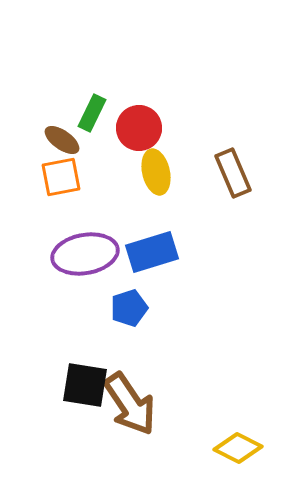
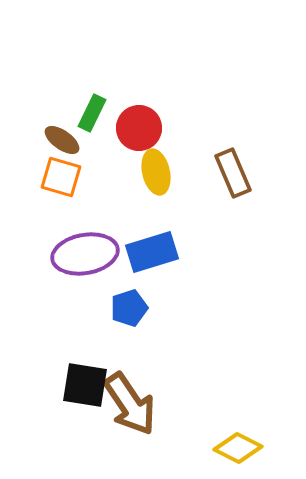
orange square: rotated 27 degrees clockwise
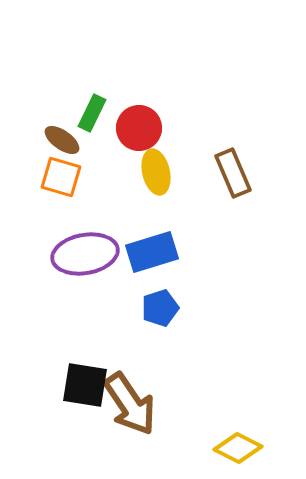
blue pentagon: moved 31 px right
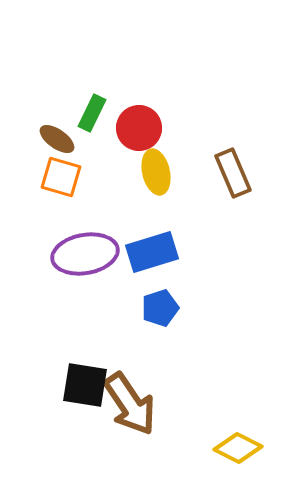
brown ellipse: moved 5 px left, 1 px up
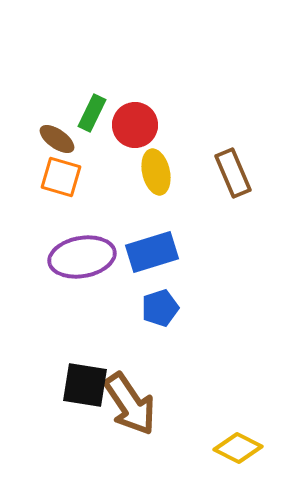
red circle: moved 4 px left, 3 px up
purple ellipse: moved 3 px left, 3 px down
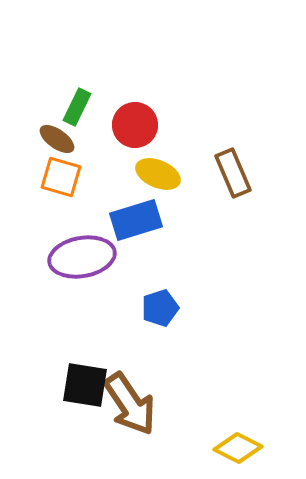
green rectangle: moved 15 px left, 6 px up
yellow ellipse: moved 2 px right, 2 px down; rotated 54 degrees counterclockwise
blue rectangle: moved 16 px left, 32 px up
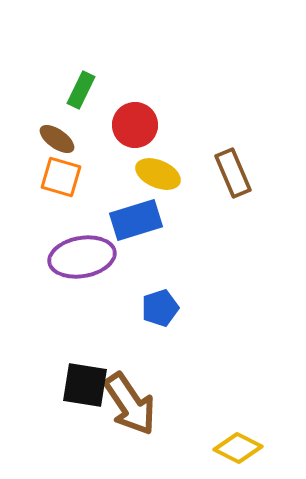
green rectangle: moved 4 px right, 17 px up
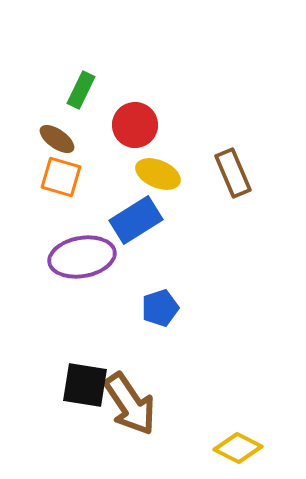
blue rectangle: rotated 15 degrees counterclockwise
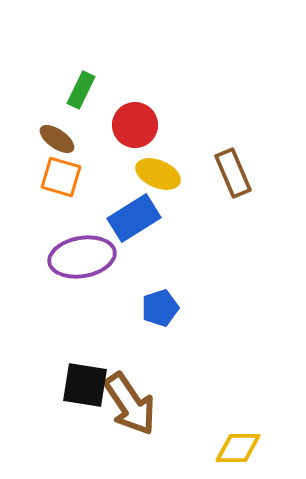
blue rectangle: moved 2 px left, 2 px up
yellow diamond: rotated 27 degrees counterclockwise
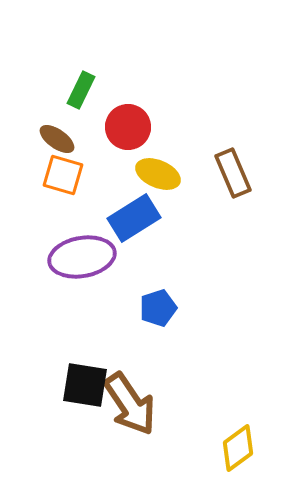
red circle: moved 7 px left, 2 px down
orange square: moved 2 px right, 2 px up
blue pentagon: moved 2 px left
yellow diamond: rotated 36 degrees counterclockwise
